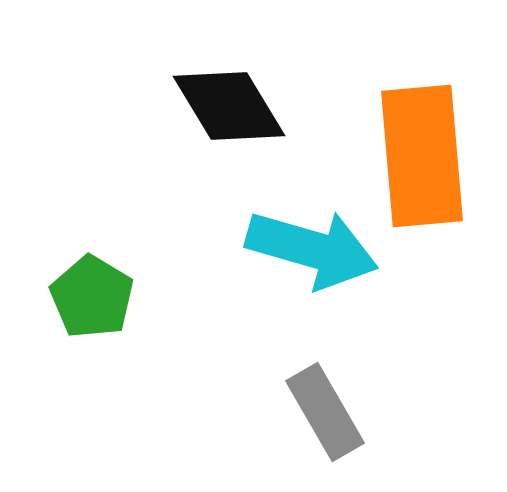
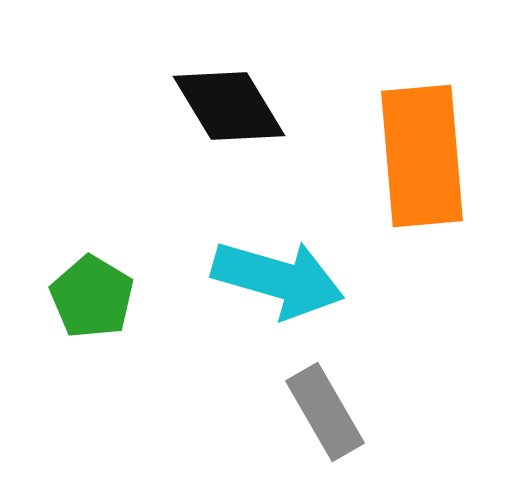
cyan arrow: moved 34 px left, 30 px down
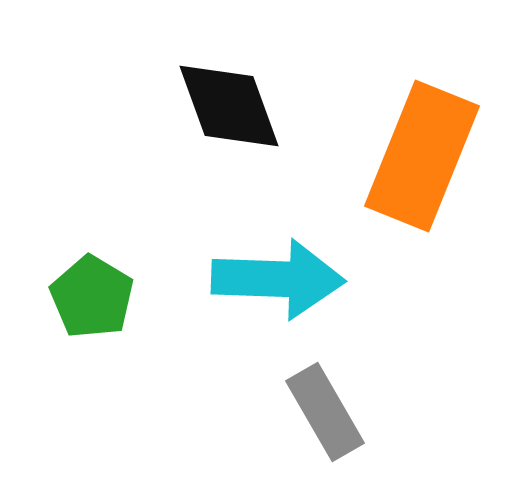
black diamond: rotated 11 degrees clockwise
orange rectangle: rotated 27 degrees clockwise
cyan arrow: rotated 14 degrees counterclockwise
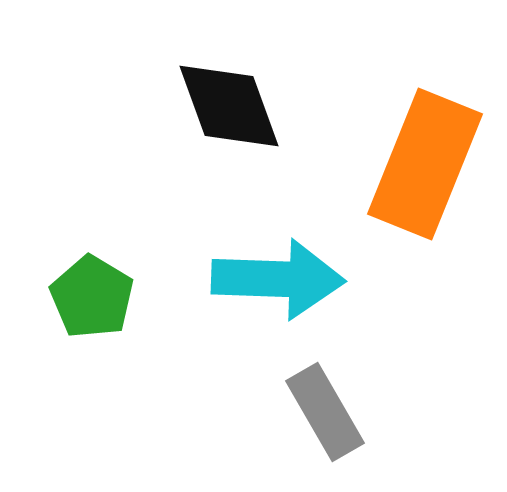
orange rectangle: moved 3 px right, 8 px down
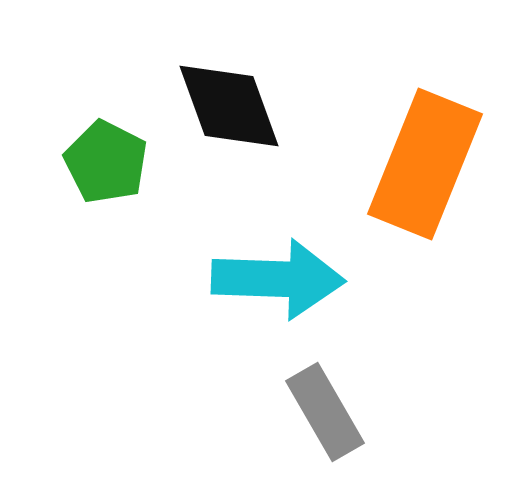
green pentagon: moved 14 px right, 135 px up; rotated 4 degrees counterclockwise
